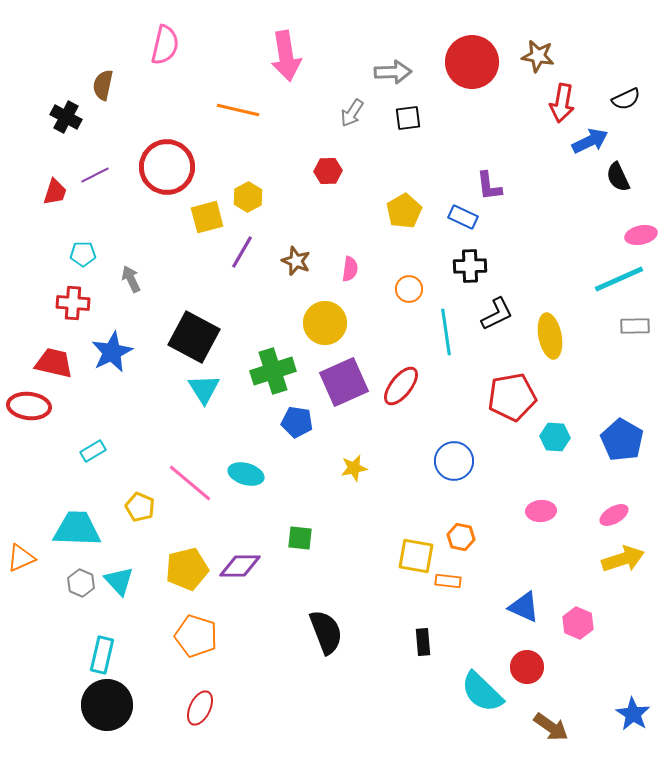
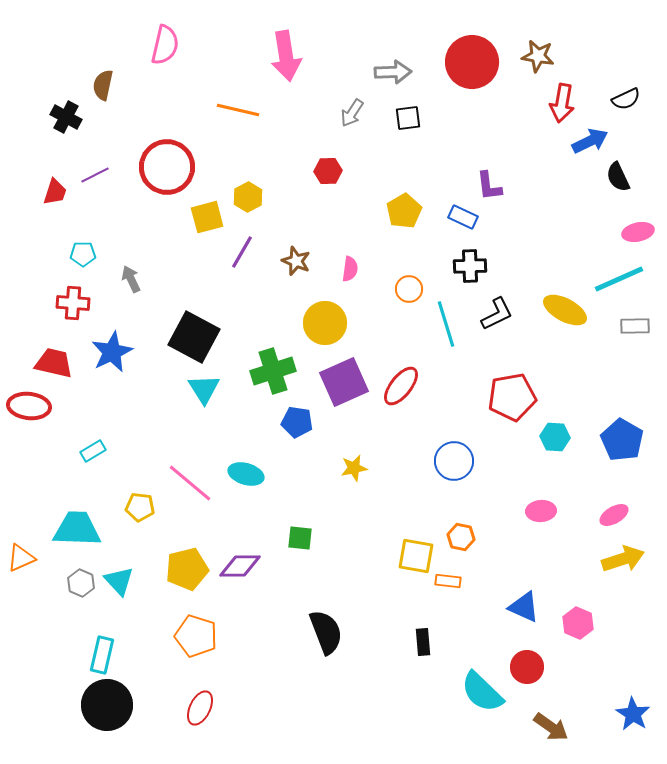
pink ellipse at (641, 235): moved 3 px left, 3 px up
cyan line at (446, 332): moved 8 px up; rotated 9 degrees counterclockwise
yellow ellipse at (550, 336): moved 15 px right, 26 px up; rotated 51 degrees counterclockwise
yellow pentagon at (140, 507): rotated 16 degrees counterclockwise
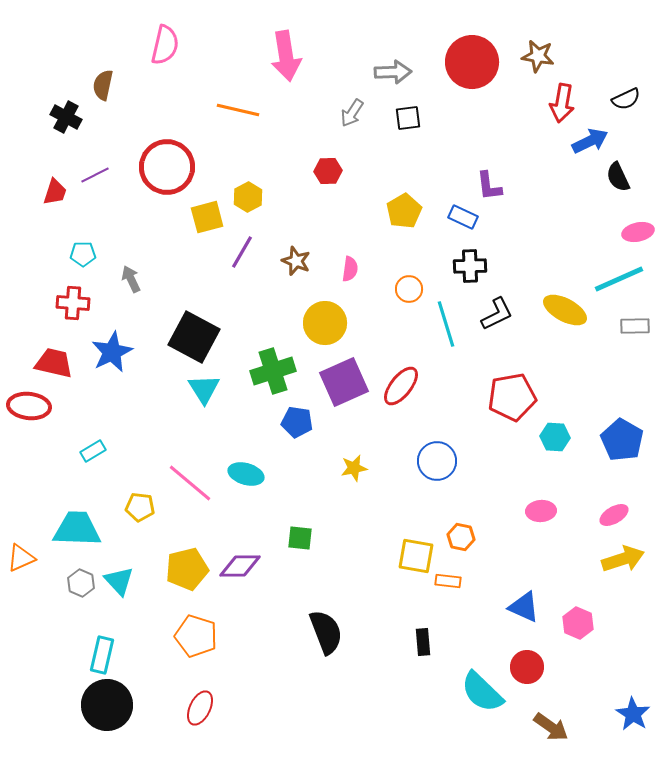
blue circle at (454, 461): moved 17 px left
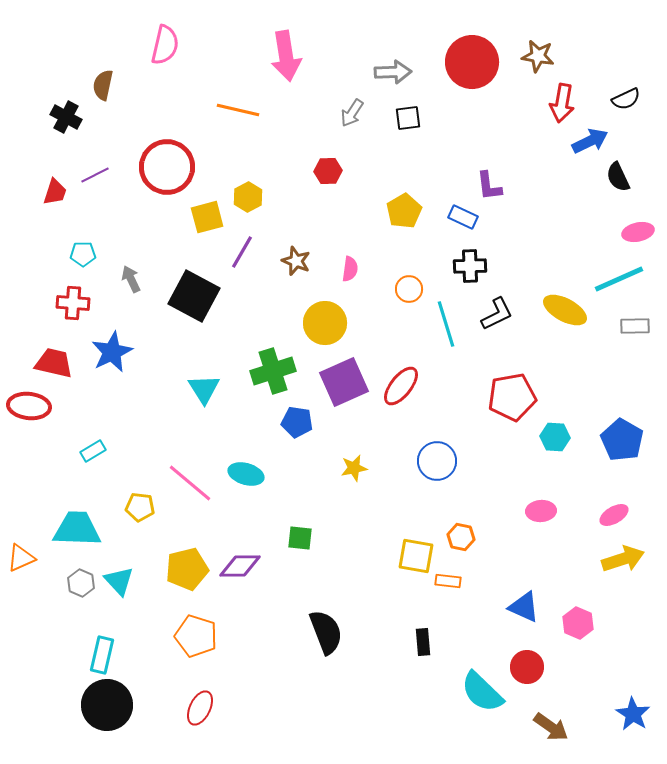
black square at (194, 337): moved 41 px up
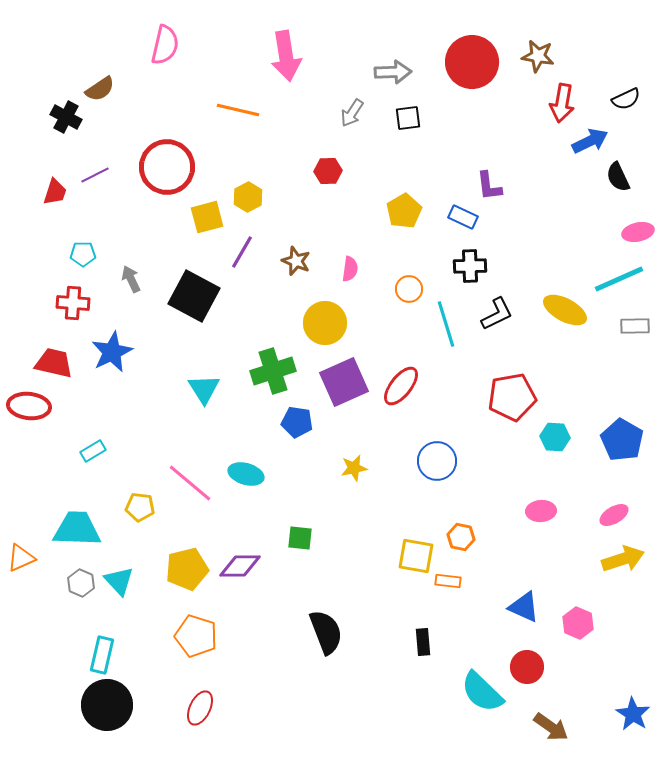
brown semicircle at (103, 85): moved 3 px left, 4 px down; rotated 136 degrees counterclockwise
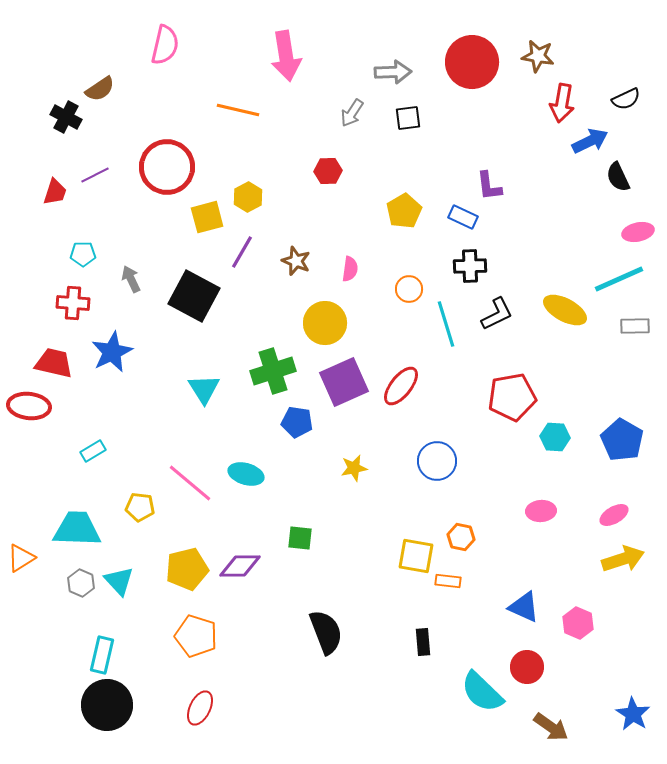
orange triangle at (21, 558): rotated 8 degrees counterclockwise
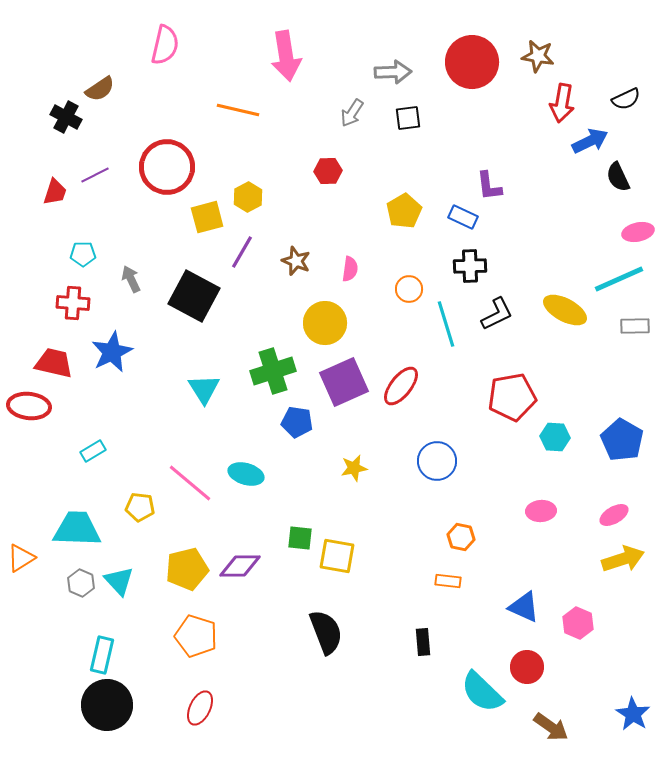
yellow square at (416, 556): moved 79 px left
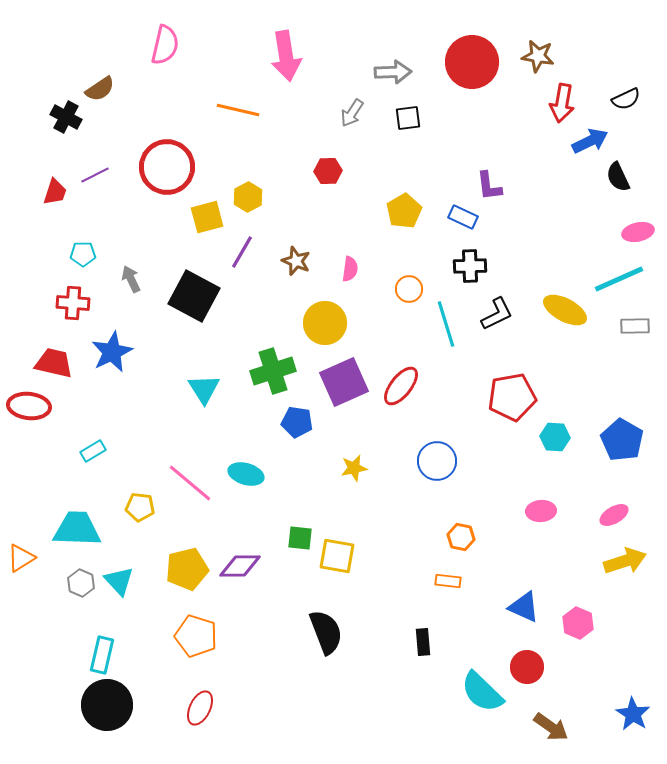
yellow arrow at (623, 559): moved 2 px right, 2 px down
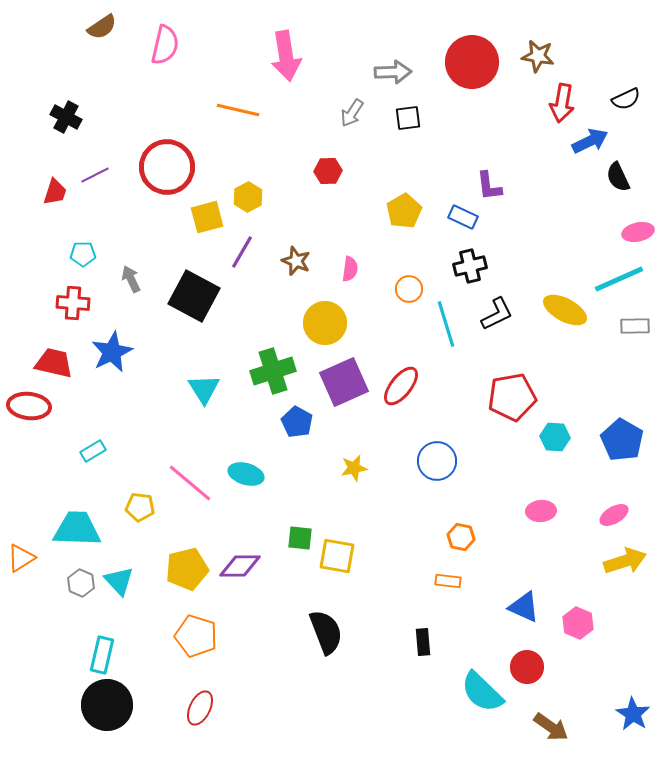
brown semicircle at (100, 89): moved 2 px right, 62 px up
black cross at (470, 266): rotated 12 degrees counterclockwise
blue pentagon at (297, 422): rotated 20 degrees clockwise
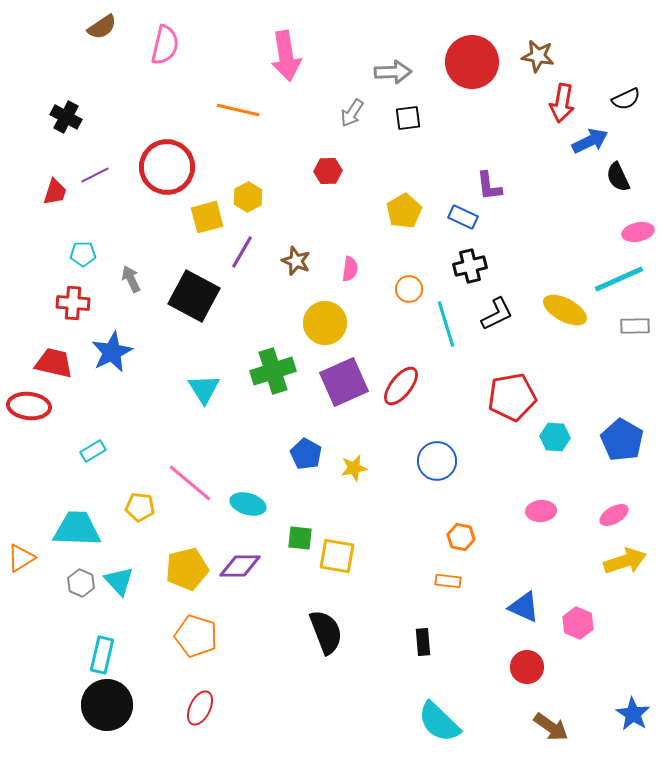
blue pentagon at (297, 422): moved 9 px right, 32 px down
cyan ellipse at (246, 474): moved 2 px right, 30 px down
cyan semicircle at (482, 692): moved 43 px left, 30 px down
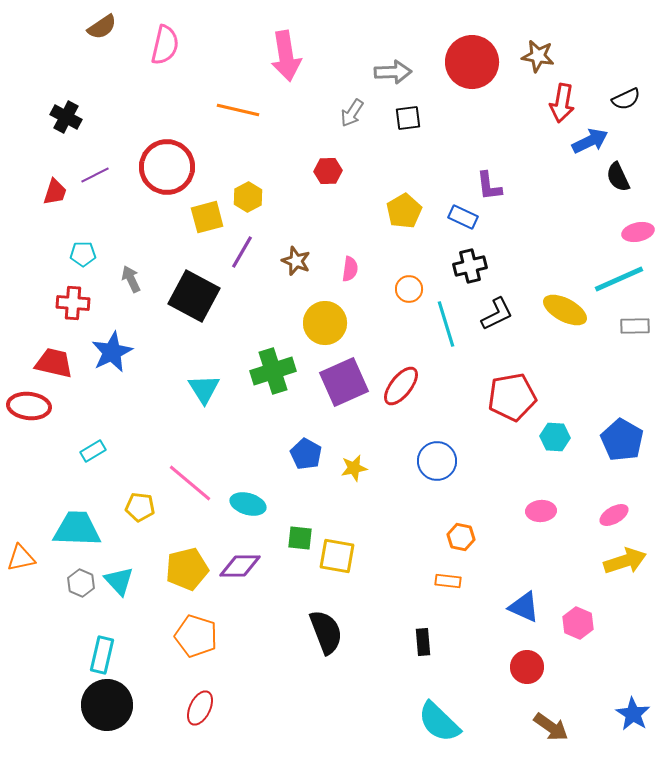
orange triangle at (21, 558): rotated 20 degrees clockwise
